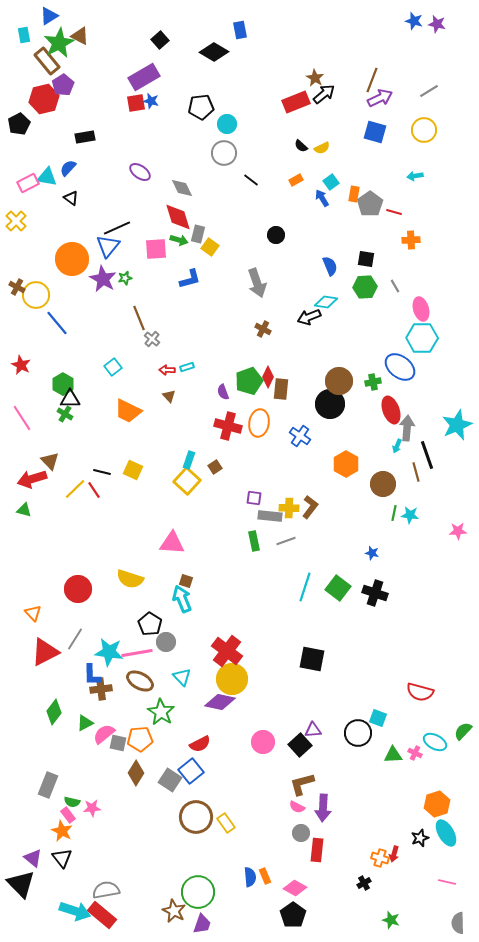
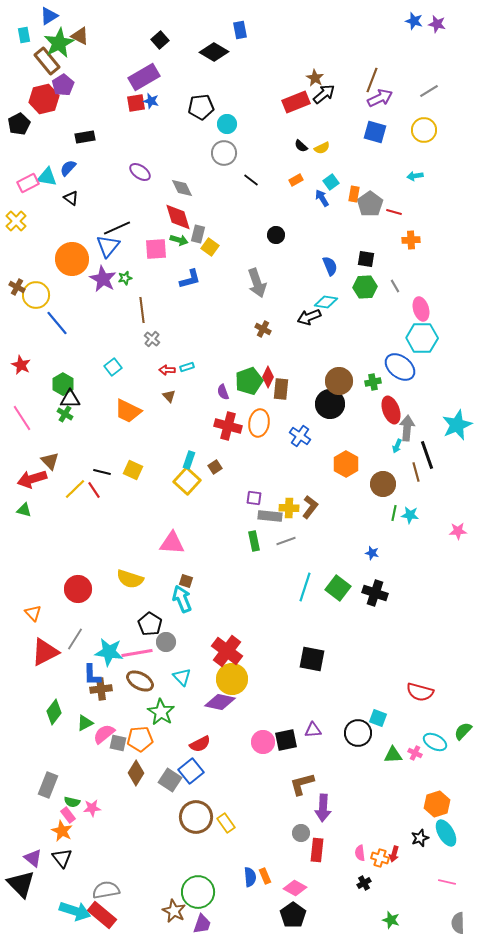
brown line at (139, 318): moved 3 px right, 8 px up; rotated 15 degrees clockwise
black square at (300, 745): moved 14 px left, 5 px up; rotated 30 degrees clockwise
pink semicircle at (297, 807): moved 63 px right, 46 px down; rotated 56 degrees clockwise
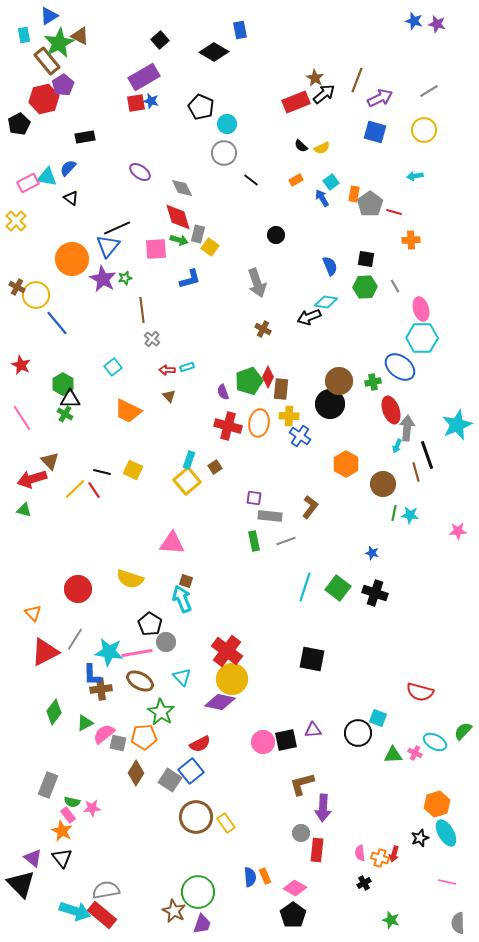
brown line at (372, 80): moved 15 px left
black pentagon at (201, 107): rotated 30 degrees clockwise
yellow square at (187, 481): rotated 8 degrees clockwise
yellow cross at (289, 508): moved 92 px up
orange pentagon at (140, 739): moved 4 px right, 2 px up
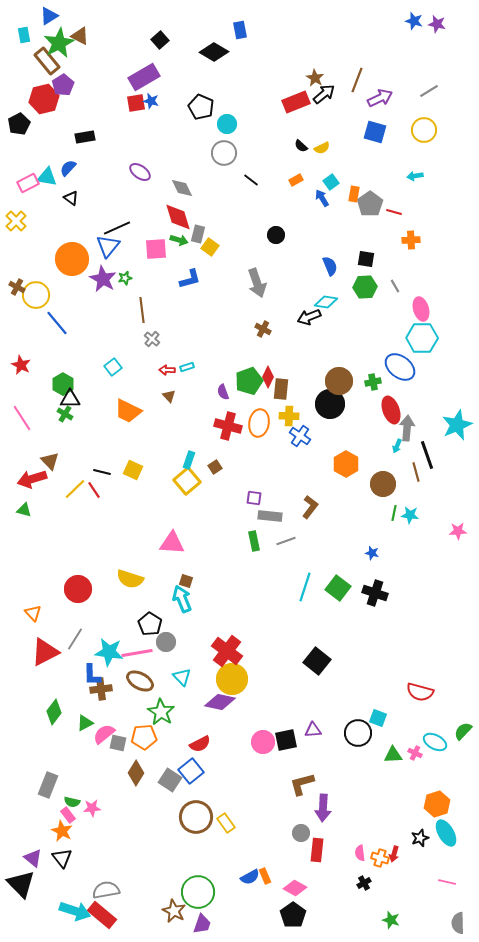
black square at (312, 659): moved 5 px right, 2 px down; rotated 28 degrees clockwise
blue semicircle at (250, 877): rotated 66 degrees clockwise
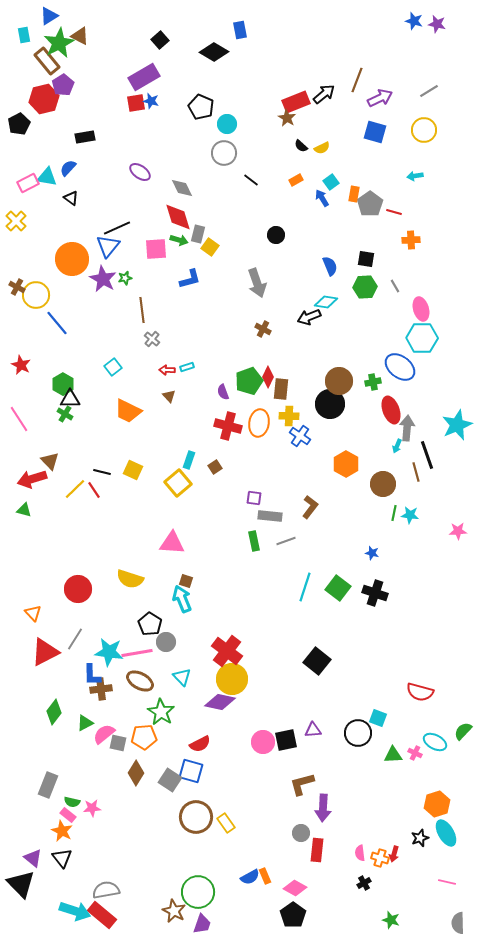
brown star at (315, 78): moved 28 px left, 40 px down
pink line at (22, 418): moved 3 px left, 1 px down
yellow square at (187, 481): moved 9 px left, 2 px down
blue square at (191, 771): rotated 35 degrees counterclockwise
pink rectangle at (68, 815): rotated 14 degrees counterclockwise
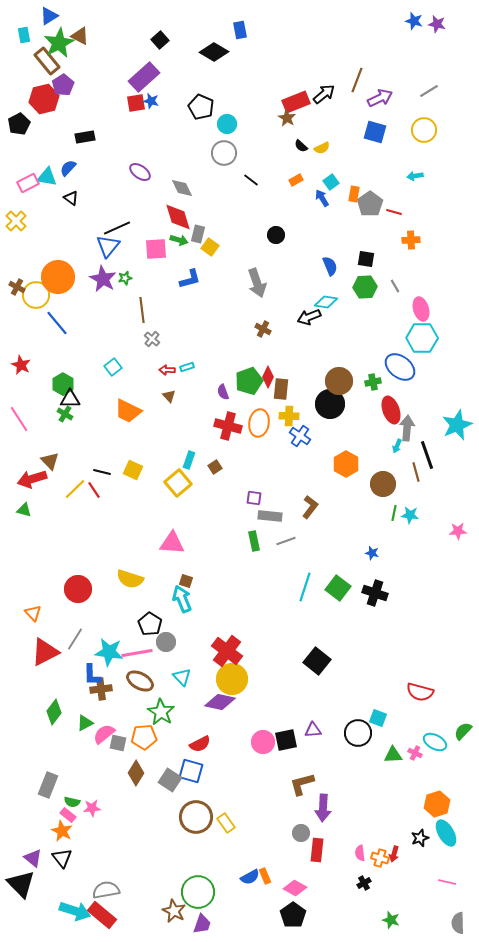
purple rectangle at (144, 77): rotated 12 degrees counterclockwise
orange circle at (72, 259): moved 14 px left, 18 px down
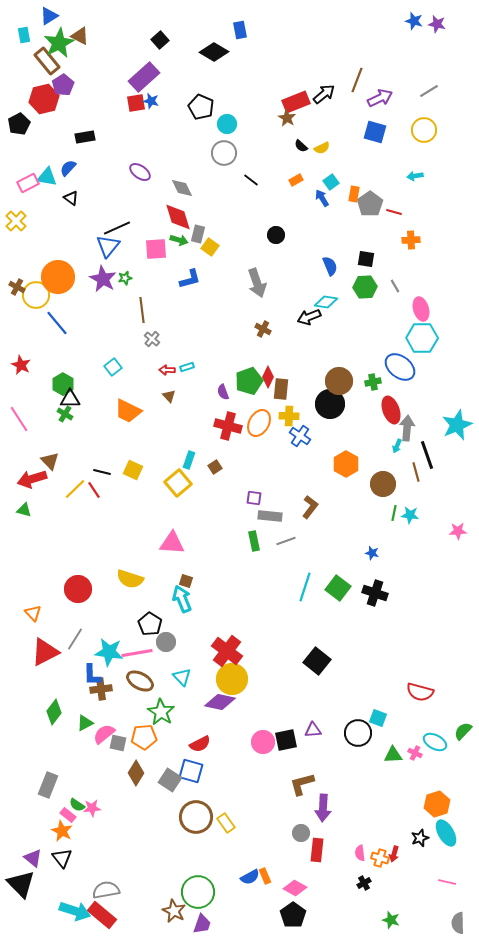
orange ellipse at (259, 423): rotated 20 degrees clockwise
green semicircle at (72, 802): moved 5 px right, 3 px down; rotated 21 degrees clockwise
